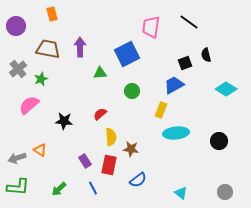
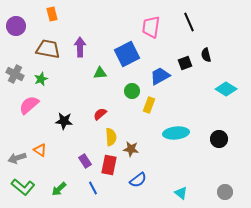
black line: rotated 30 degrees clockwise
gray cross: moved 3 px left, 5 px down; rotated 24 degrees counterclockwise
blue trapezoid: moved 14 px left, 9 px up
yellow rectangle: moved 12 px left, 5 px up
black circle: moved 2 px up
green L-shape: moved 5 px right; rotated 35 degrees clockwise
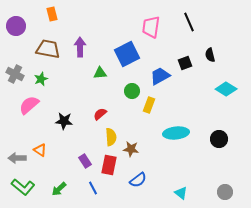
black semicircle: moved 4 px right
gray arrow: rotated 18 degrees clockwise
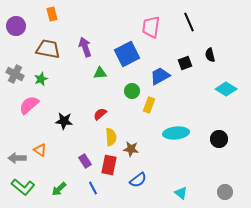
purple arrow: moved 5 px right; rotated 18 degrees counterclockwise
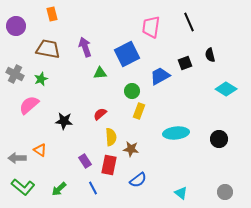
yellow rectangle: moved 10 px left, 6 px down
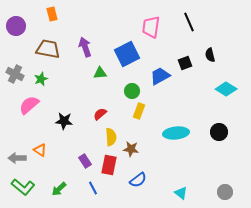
black circle: moved 7 px up
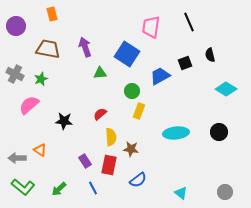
blue square: rotated 30 degrees counterclockwise
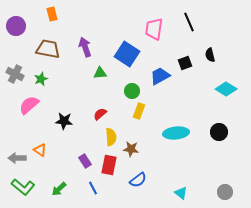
pink trapezoid: moved 3 px right, 2 px down
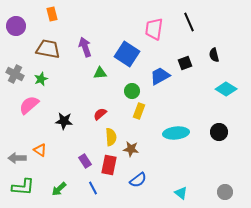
black semicircle: moved 4 px right
green L-shape: rotated 35 degrees counterclockwise
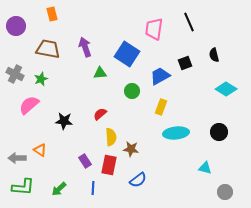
yellow rectangle: moved 22 px right, 4 px up
blue line: rotated 32 degrees clockwise
cyan triangle: moved 24 px right, 25 px up; rotated 24 degrees counterclockwise
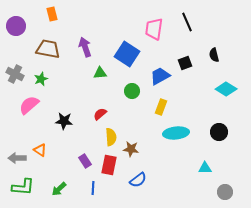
black line: moved 2 px left
cyan triangle: rotated 16 degrees counterclockwise
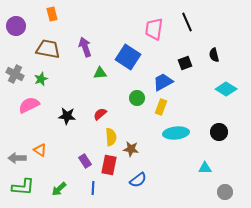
blue square: moved 1 px right, 3 px down
blue trapezoid: moved 3 px right, 6 px down
green circle: moved 5 px right, 7 px down
pink semicircle: rotated 15 degrees clockwise
black star: moved 3 px right, 5 px up
